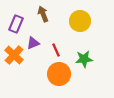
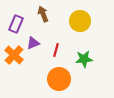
red line: rotated 40 degrees clockwise
orange circle: moved 5 px down
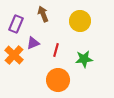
orange circle: moved 1 px left, 1 px down
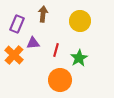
brown arrow: rotated 28 degrees clockwise
purple rectangle: moved 1 px right
purple triangle: rotated 16 degrees clockwise
green star: moved 5 px left, 1 px up; rotated 24 degrees counterclockwise
orange circle: moved 2 px right
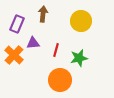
yellow circle: moved 1 px right
green star: rotated 18 degrees clockwise
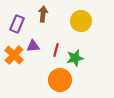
purple triangle: moved 3 px down
green star: moved 4 px left
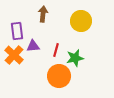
purple rectangle: moved 7 px down; rotated 30 degrees counterclockwise
orange circle: moved 1 px left, 4 px up
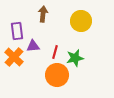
red line: moved 1 px left, 2 px down
orange cross: moved 2 px down
orange circle: moved 2 px left, 1 px up
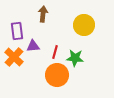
yellow circle: moved 3 px right, 4 px down
green star: rotated 18 degrees clockwise
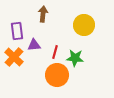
purple triangle: moved 1 px right, 1 px up
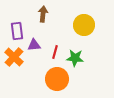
orange circle: moved 4 px down
